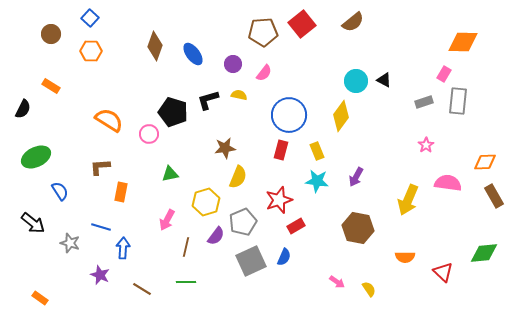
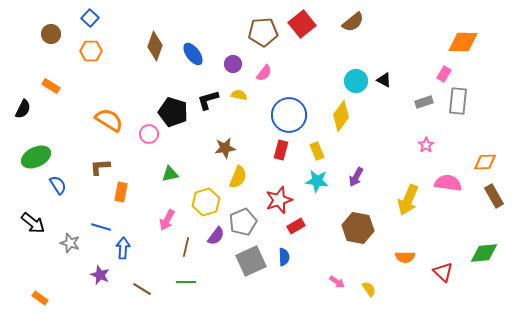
blue semicircle at (60, 191): moved 2 px left, 6 px up
blue semicircle at (284, 257): rotated 24 degrees counterclockwise
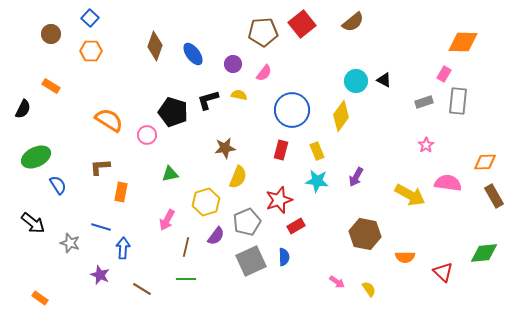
blue circle at (289, 115): moved 3 px right, 5 px up
pink circle at (149, 134): moved 2 px left, 1 px down
yellow arrow at (408, 200): moved 2 px right, 5 px up; rotated 84 degrees counterclockwise
gray pentagon at (243, 222): moved 4 px right
brown hexagon at (358, 228): moved 7 px right, 6 px down
green line at (186, 282): moved 3 px up
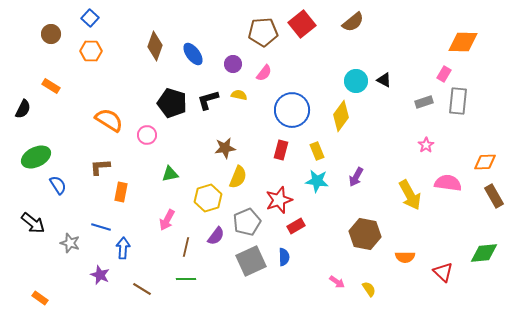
black pentagon at (173, 112): moved 1 px left, 9 px up
yellow arrow at (410, 195): rotated 32 degrees clockwise
yellow hexagon at (206, 202): moved 2 px right, 4 px up
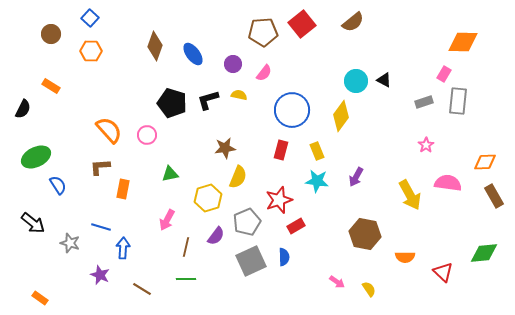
orange semicircle at (109, 120): moved 10 px down; rotated 16 degrees clockwise
orange rectangle at (121, 192): moved 2 px right, 3 px up
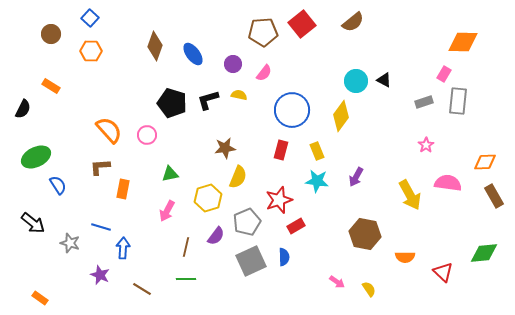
pink arrow at (167, 220): moved 9 px up
